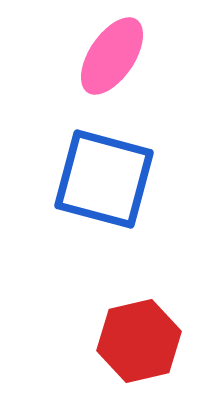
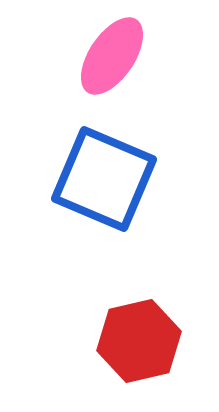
blue square: rotated 8 degrees clockwise
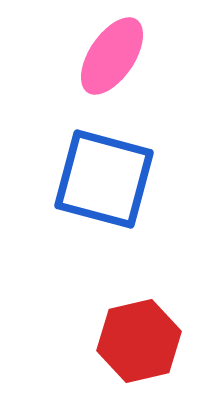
blue square: rotated 8 degrees counterclockwise
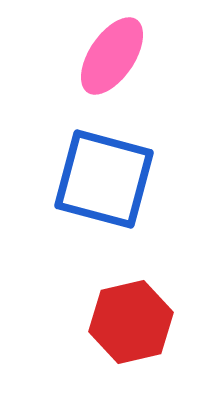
red hexagon: moved 8 px left, 19 px up
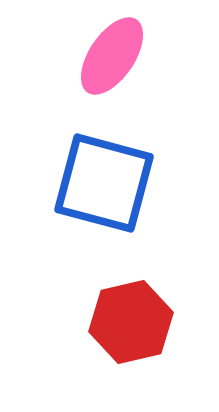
blue square: moved 4 px down
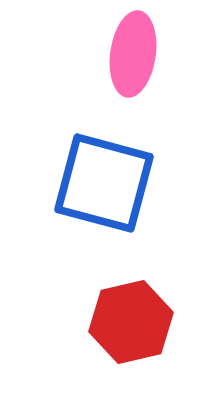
pink ellipse: moved 21 px right, 2 px up; rotated 26 degrees counterclockwise
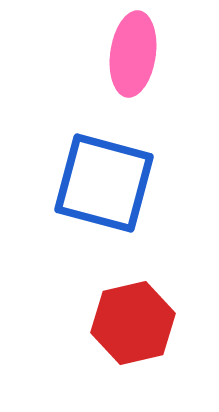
red hexagon: moved 2 px right, 1 px down
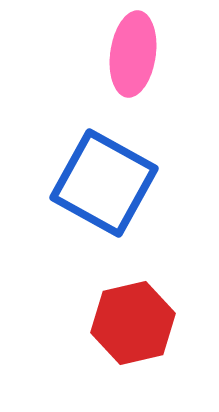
blue square: rotated 14 degrees clockwise
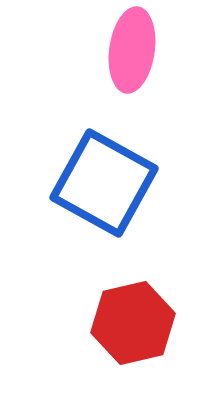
pink ellipse: moved 1 px left, 4 px up
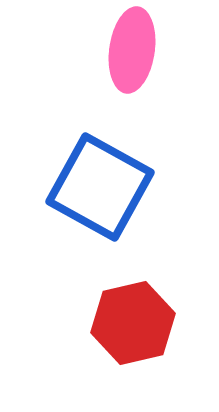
blue square: moved 4 px left, 4 px down
